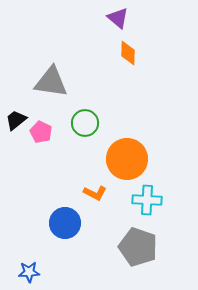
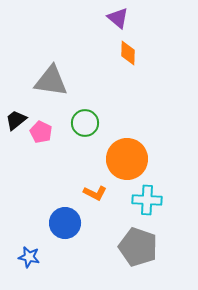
gray triangle: moved 1 px up
blue star: moved 15 px up; rotated 15 degrees clockwise
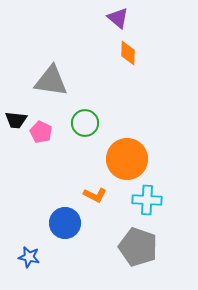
black trapezoid: rotated 135 degrees counterclockwise
orange L-shape: moved 2 px down
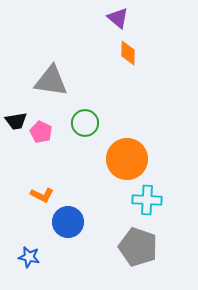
black trapezoid: moved 1 px down; rotated 15 degrees counterclockwise
orange L-shape: moved 53 px left
blue circle: moved 3 px right, 1 px up
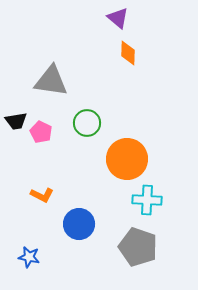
green circle: moved 2 px right
blue circle: moved 11 px right, 2 px down
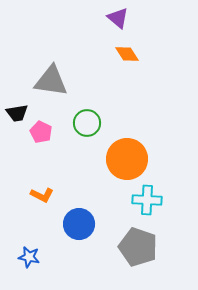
orange diamond: moved 1 px left, 1 px down; rotated 35 degrees counterclockwise
black trapezoid: moved 1 px right, 8 px up
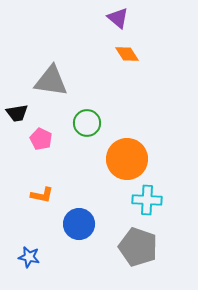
pink pentagon: moved 7 px down
orange L-shape: rotated 15 degrees counterclockwise
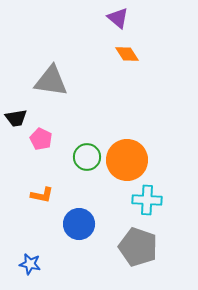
black trapezoid: moved 1 px left, 5 px down
green circle: moved 34 px down
orange circle: moved 1 px down
blue star: moved 1 px right, 7 px down
